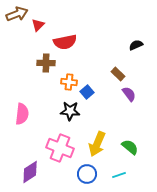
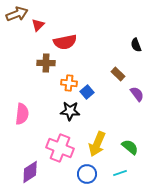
black semicircle: rotated 88 degrees counterclockwise
orange cross: moved 1 px down
purple semicircle: moved 8 px right
cyan line: moved 1 px right, 2 px up
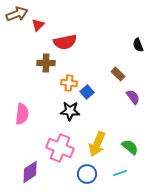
black semicircle: moved 2 px right
purple semicircle: moved 4 px left, 3 px down
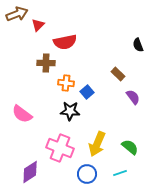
orange cross: moved 3 px left
pink semicircle: rotated 120 degrees clockwise
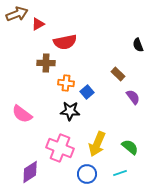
red triangle: moved 1 px up; rotated 16 degrees clockwise
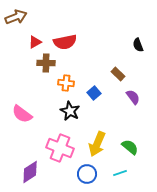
brown arrow: moved 1 px left, 3 px down
red triangle: moved 3 px left, 18 px down
blue square: moved 7 px right, 1 px down
black star: rotated 24 degrees clockwise
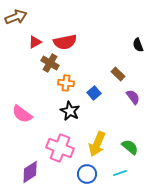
brown cross: moved 4 px right; rotated 30 degrees clockwise
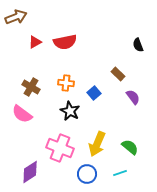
brown cross: moved 19 px left, 24 px down
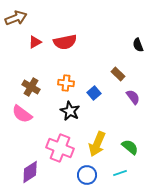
brown arrow: moved 1 px down
blue circle: moved 1 px down
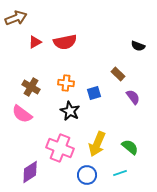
black semicircle: moved 1 px down; rotated 48 degrees counterclockwise
blue square: rotated 24 degrees clockwise
